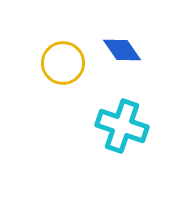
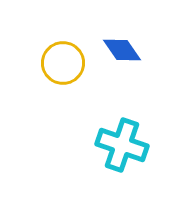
cyan cross: moved 19 px down
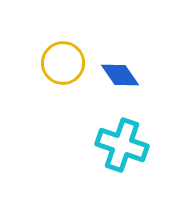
blue diamond: moved 2 px left, 25 px down
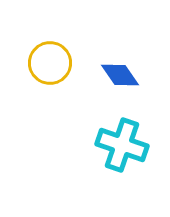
yellow circle: moved 13 px left
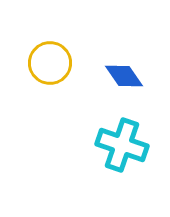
blue diamond: moved 4 px right, 1 px down
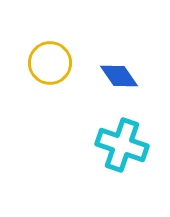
blue diamond: moved 5 px left
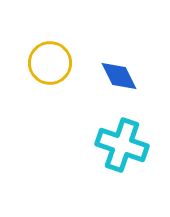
blue diamond: rotated 9 degrees clockwise
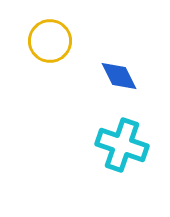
yellow circle: moved 22 px up
